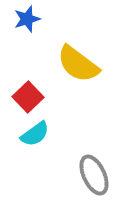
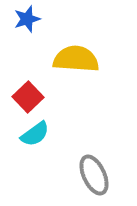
yellow semicircle: moved 2 px left, 5 px up; rotated 147 degrees clockwise
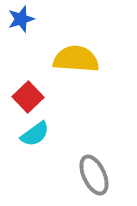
blue star: moved 6 px left
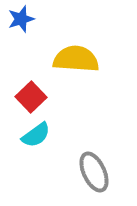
red square: moved 3 px right
cyan semicircle: moved 1 px right, 1 px down
gray ellipse: moved 3 px up
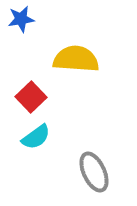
blue star: rotated 8 degrees clockwise
cyan semicircle: moved 2 px down
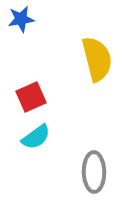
yellow semicircle: moved 21 px right; rotated 72 degrees clockwise
red square: rotated 20 degrees clockwise
gray ellipse: rotated 24 degrees clockwise
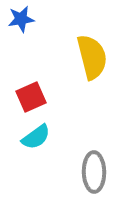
yellow semicircle: moved 5 px left, 2 px up
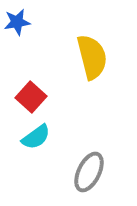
blue star: moved 4 px left, 3 px down
red square: rotated 24 degrees counterclockwise
gray ellipse: moved 5 px left; rotated 27 degrees clockwise
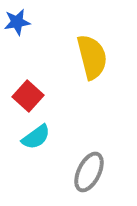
red square: moved 3 px left, 1 px up
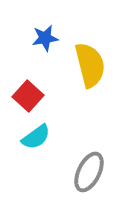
blue star: moved 28 px right, 16 px down
yellow semicircle: moved 2 px left, 8 px down
